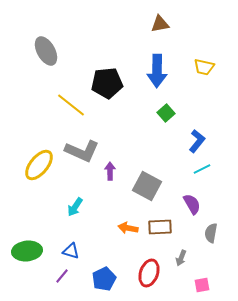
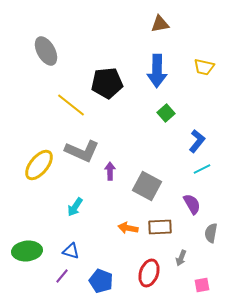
blue pentagon: moved 3 px left, 2 px down; rotated 25 degrees counterclockwise
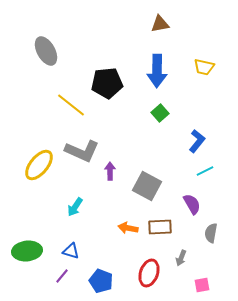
green square: moved 6 px left
cyan line: moved 3 px right, 2 px down
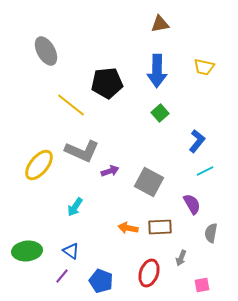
purple arrow: rotated 72 degrees clockwise
gray square: moved 2 px right, 4 px up
blue triangle: rotated 18 degrees clockwise
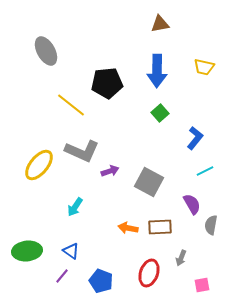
blue L-shape: moved 2 px left, 3 px up
gray semicircle: moved 8 px up
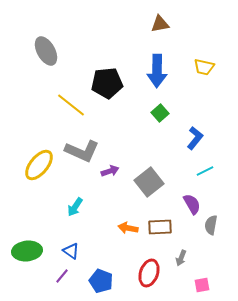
gray square: rotated 24 degrees clockwise
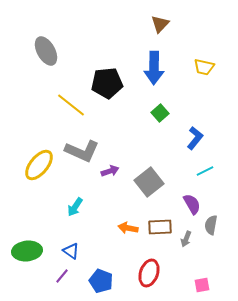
brown triangle: rotated 36 degrees counterclockwise
blue arrow: moved 3 px left, 3 px up
gray arrow: moved 5 px right, 19 px up
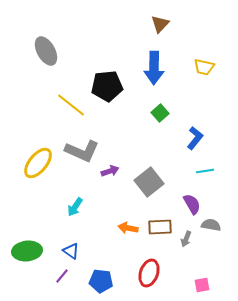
black pentagon: moved 3 px down
yellow ellipse: moved 1 px left, 2 px up
cyan line: rotated 18 degrees clockwise
gray semicircle: rotated 90 degrees clockwise
blue pentagon: rotated 15 degrees counterclockwise
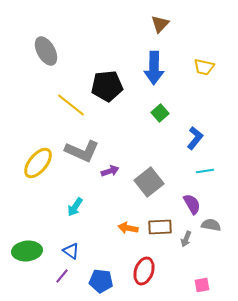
red ellipse: moved 5 px left, 2 px up
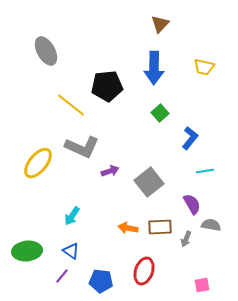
blue L-shape: moved 5 px left
gray L-shape: moved 4 px up
cyan arrow: moved 3 px left, 9 px down
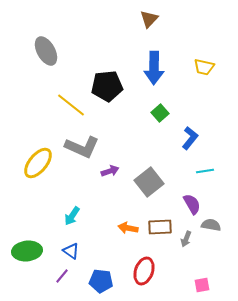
brown triangle: moved 11 px left, 5 px up
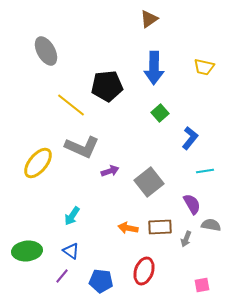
brown triangle: rotated 12 degrees clockwise
